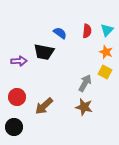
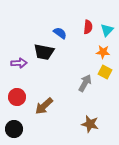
red semicircle: moved 1 px right, 4 px up
orange star: moved 3 px left; rotated 16 degrees counterclockwise
purple arrow: moved 2 px down
brown star: moved 6 px right, 17 px down
black circle: moved 2 px down
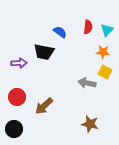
blue semicircle: moved 1 px up
gray arrow: moved 2 px right; rotated 108 degrees counterclockwise
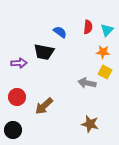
black circle: moved 1 px left, 1 px down
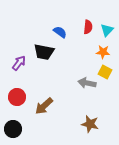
purple arrow: rotated 49 degrees counterclockwise
black circle: moved 1 px up
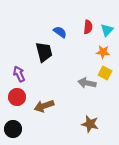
black trapezoid: rotated 115 degrees counterclockwise
purple arrow: moved 11 px down; rotated 63 degrees counterclockwise
yellow square: moved 1 px down
brown arrow: rotated 24 degrees clockwise
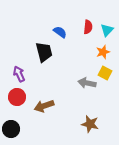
orange star: rotated 24 degrees counterclockwise
black circle: moved 2 px left
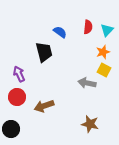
yellow square: moved 1 px left, 3 px up
